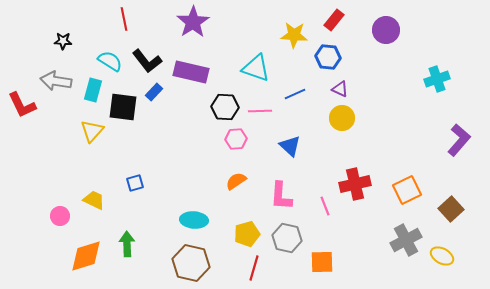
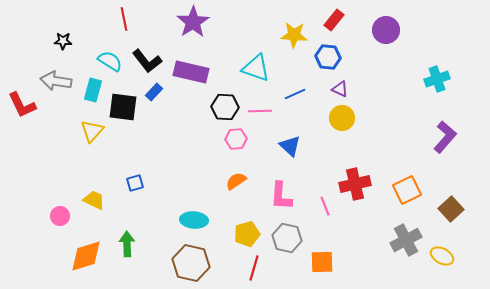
purple L-shape at (459, 140): moved 14 px left, 3 px up
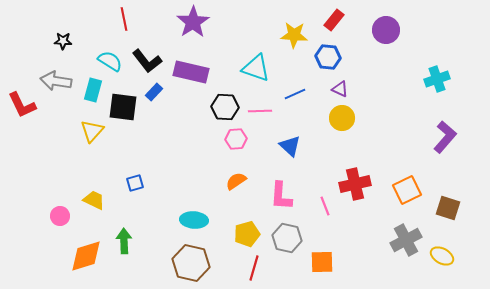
brown square at (451, 209): moved 3 px left, 1 px up; rotated 30 degrees counterclockwise
green arrow at (127, 244): moved 3 px left, 3 px up
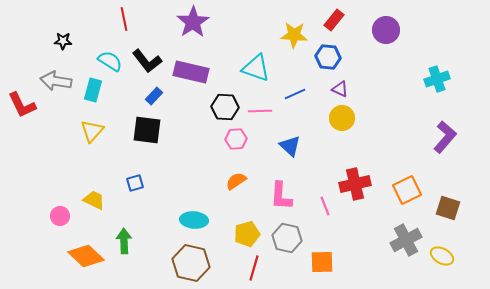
blue rectangle at (154, 92): moved 4 px down
black square at (123, 107): moved 24 px right, 23 px down
orange diamond at (86, 256): rotated 60 degrees clockwise
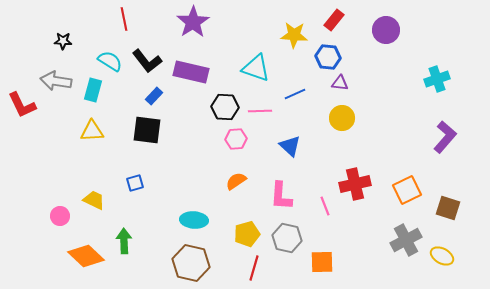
purple triangle at (340, 89): moved 6 px up; rotated 18 degrees counterclockwise
yellow triangle at (92, 131): rotated 45 degrees clockwise
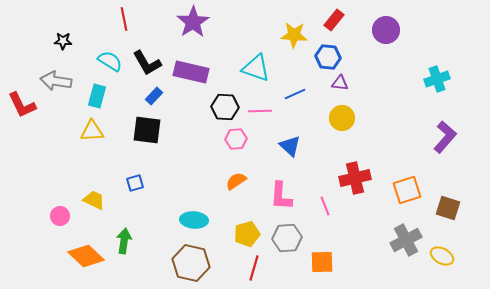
black L-shape at (147, 61): moved 2 px down; rotated 8 degrees clockwise
cyan rectangle at (93, 90): moved 4 px right, 6 px down
red cross at (355, 184): moved 6 px up
orange square at (407, 190): rotated 8 degrees clockwise
gray hexagon at (287, 238): rotated 16 degrees counterclockwise
green arrow at (124, 241): rotated 10 degrees clockwise
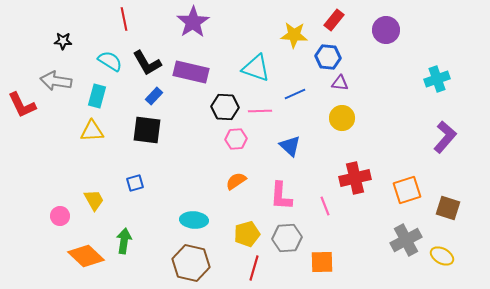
yellow trapezoid at (94, 200): rotated 35 degrees clockwise
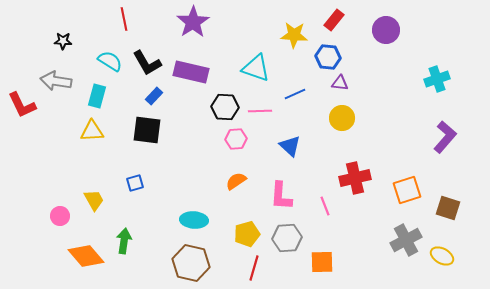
orange diamond at (86, 256): rotated 6 degrees clockwise
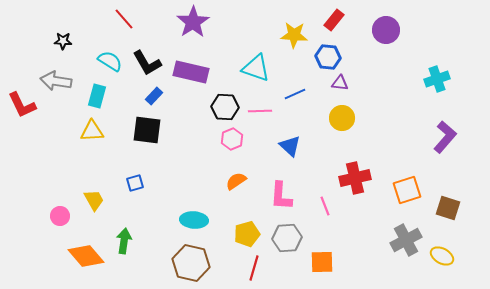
red line at (124, 19): rotated 30 degrees counterclockwise
pink hexagon at (236, 139): moved 4 px left; rotated 20 degrees counterclockwise
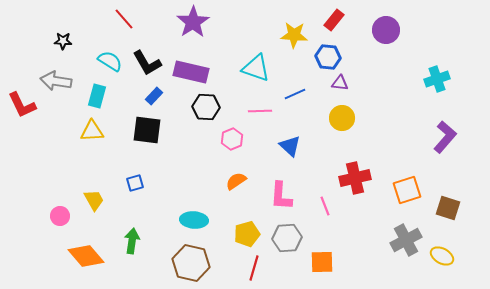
black hexagon at (225, 107): moved 19 px left
green arrow at (124, 241): moved 8 px right
